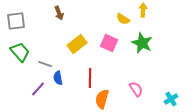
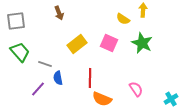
orange semicircle: rotated 84 degrees counterclockwise
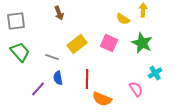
gray line: moved 7 px right, 7 px up
red line: moved 3 px left, 1 px down
cyan cross: moved 16 px left, 26 px up
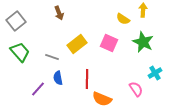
gray square: rotated 30 degrees counterclockwise
green star: moved 1 px right, 1 px up
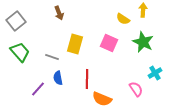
yellow rectangle: moved 2 px left; rotated 36 degrees counterclockwise
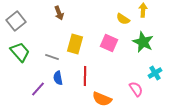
red line: moved 2 px left, 3 px up
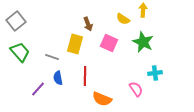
brown arrow: moved 29 px right, 11 px down
cyan cross: rotated 24 degrees clockwise
